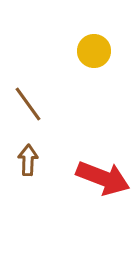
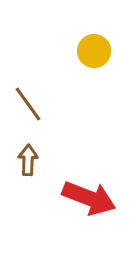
red arrow: moved 14 px left, 20 px down
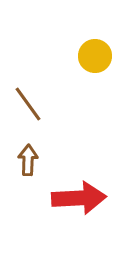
yellow circle: moved 1 px right, 5 px down
red arrow: moved 10 px left; rotated 24 degrees counterclockwise
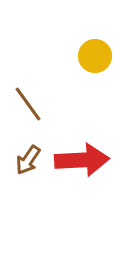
brown arrow: rotated 148 degrees counterclockwise
red arrow: moved 3 px right, 38 px up
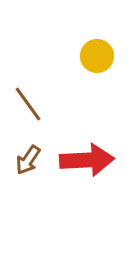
yellow circle: moved 2 px right
red arrow: moved 5 px right
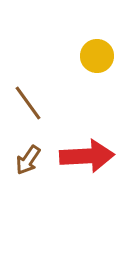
brown line: moved 1 px up
red arrow: moved 4 px up
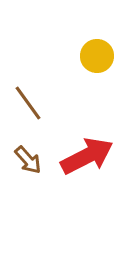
red arrow: rotated 24 degrees counterclockwise
brown arrow: rotated 76 degrees counterclockwise
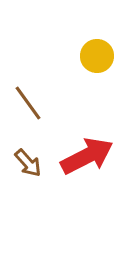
brown arrow: moved 3 px down
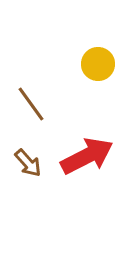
yellow circle: moved 1 px right, 8 px down
brown line: moved 3 px right, 1 px down
